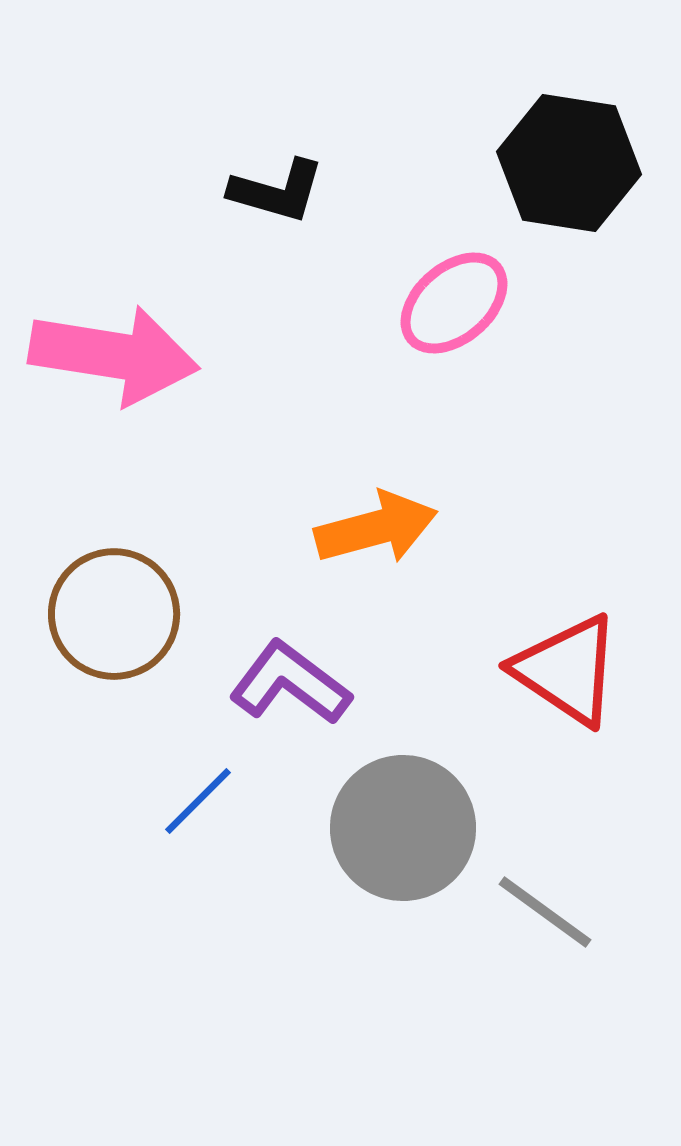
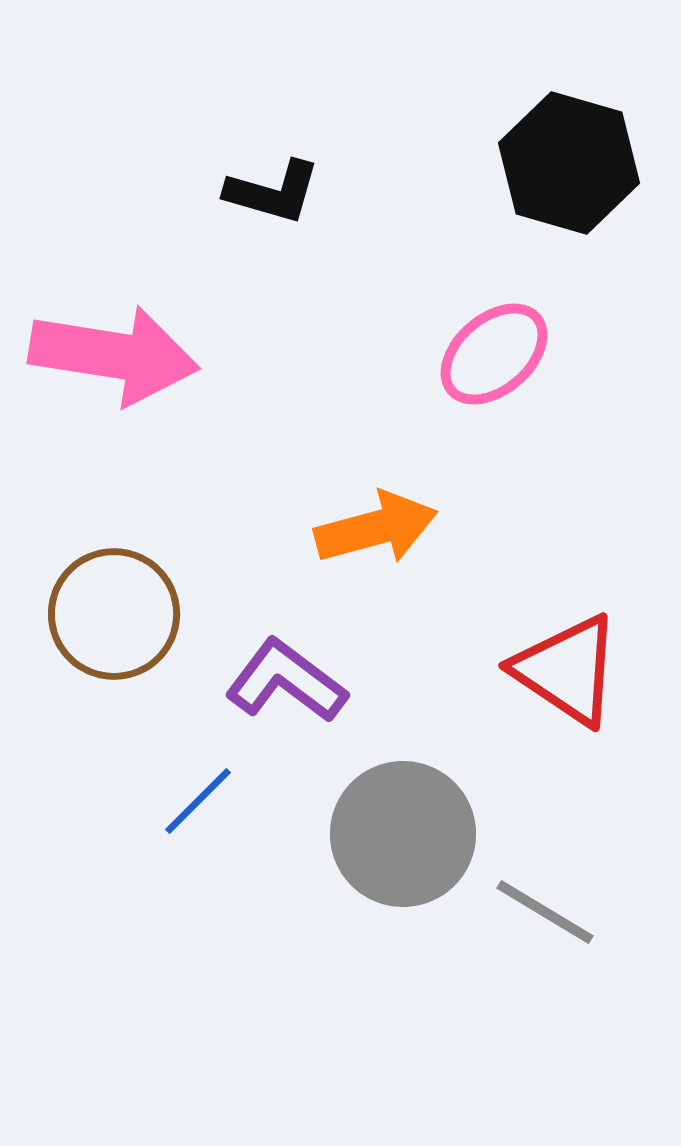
black hexagon: rotated 7 degrees clockwise
black L-shape: moved 4 px left, 1 px down
pink ellipse: moved 40 px right, 51 px down
purple L-shape: moved 4 px left, 2 px up
gray circle: moved 6 px down
gray line: rotated 5 degrees counterclockwise
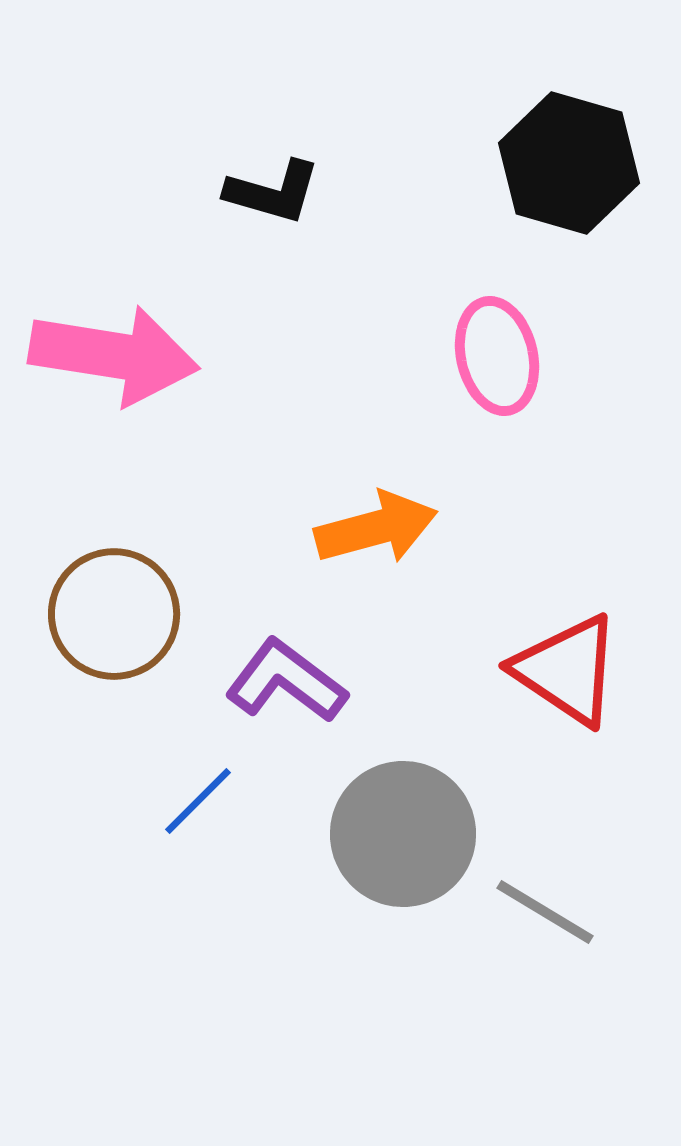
pink ellipse: moved 3 px right, 2 px down; rotated 62 degrees counterclockwise
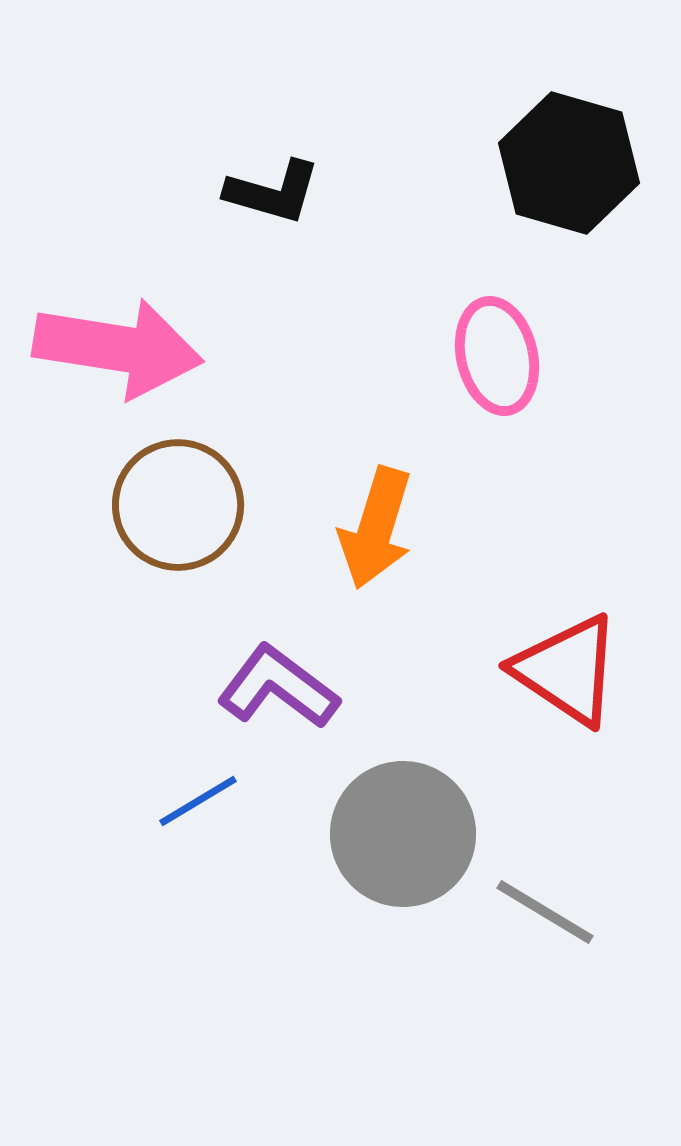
pink arrow: moved 4 px right, 7 px up
orange arrow: rotated 122 degrees clockwise
brown circle: moved 64 px right, 109 px up
purple L-shape: moved 8 px left, 6 px down
blue line: rotated 14 degrees clockwise
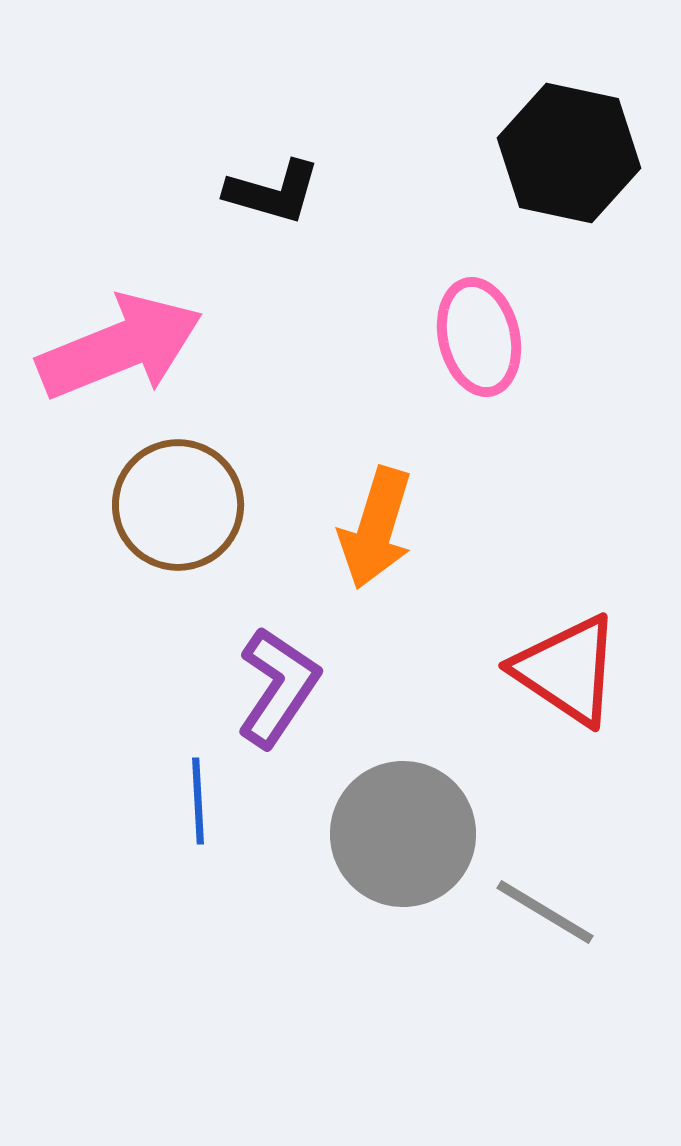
black hexagon: moved 10 px up; rotated 4 degrees counterclockwise
pink arrow: moved 2 px right, 1 px up; rotated 31 degrees counterclockwise
pink ellipse: moved 18 px left, 19 px up
purple L-shape: rotated 87 degrees clockwise
blue line: rotated 62 degrees counterclockwise
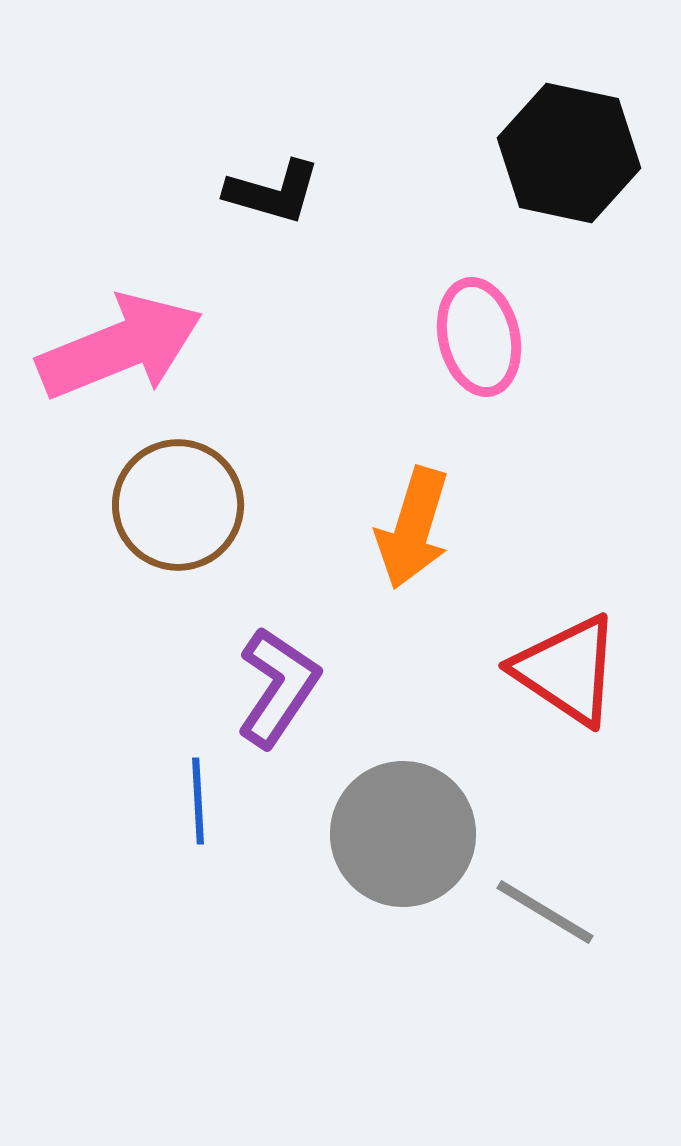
orange arrow: moved 37 px right
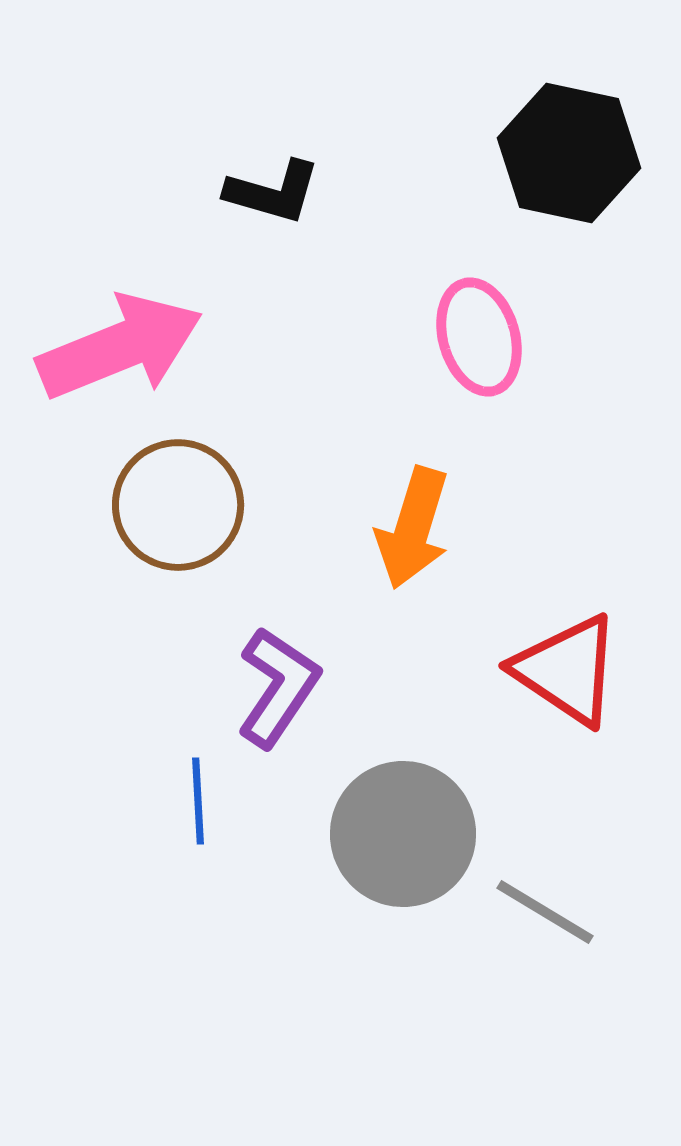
pink ellipse: rotated 3 degrees counterclockwise
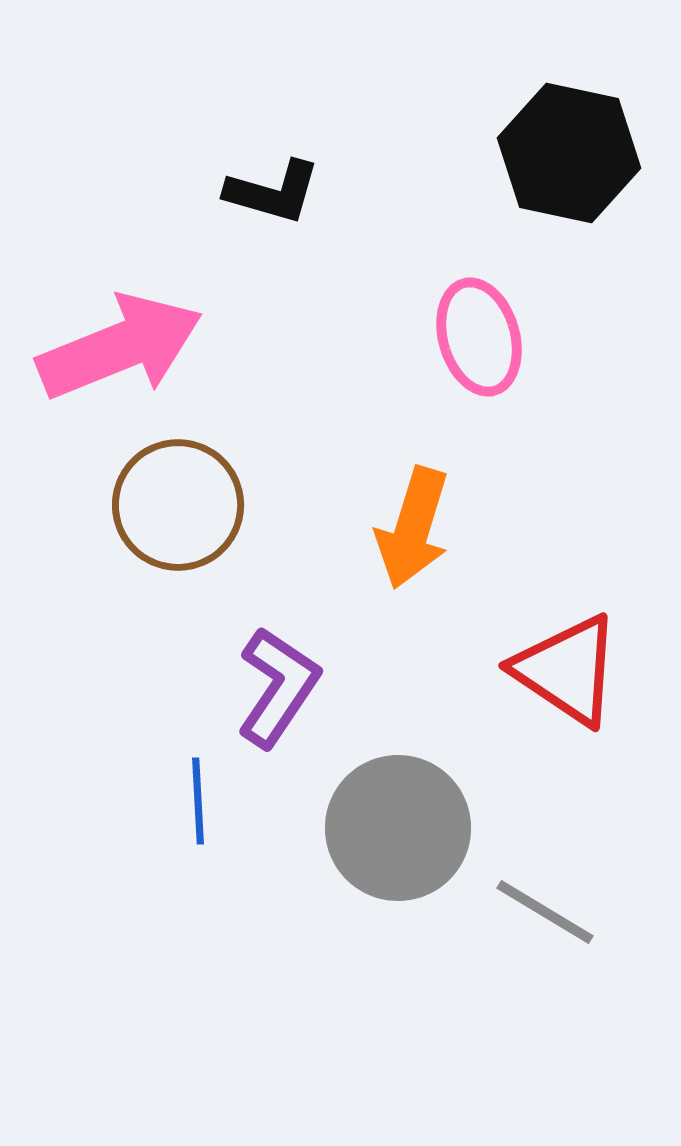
gray circle: moved 5 px left, 6 px up
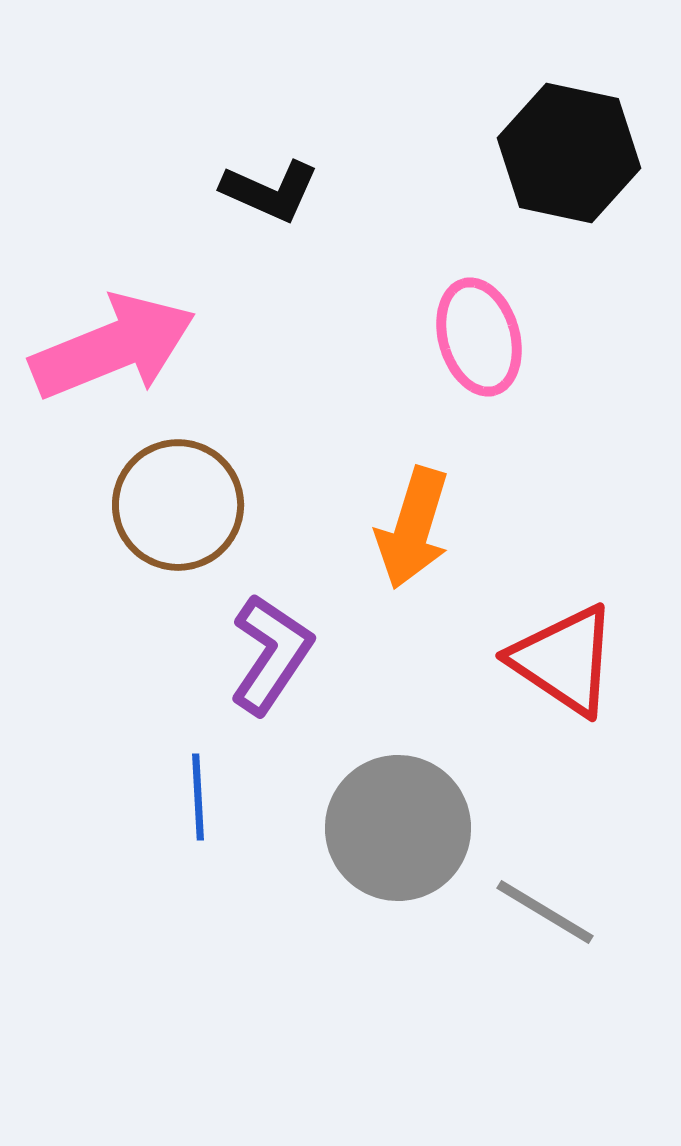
black L-shape: moved 3 px left, 1 px up; rotated 8 degrees clockwise
pink arrow: moved 7 px left
red triangle: moved 3 px left, 10 px up
purple L-shape: moved 7 px left, 33 px up
blue line: moved 4 px up
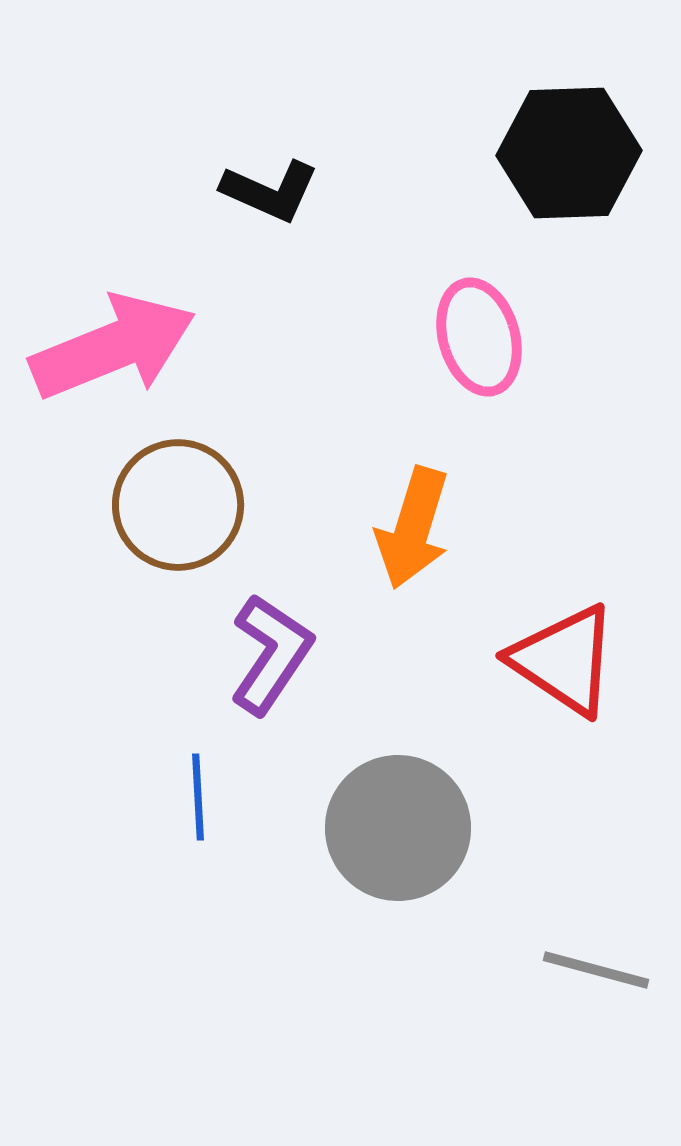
black hexagon: rotated 14 degrees counterclockwise
gray line: moved 51 px right, 58 px down; rotated 16 degrees counterclockwise
